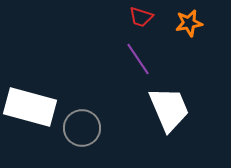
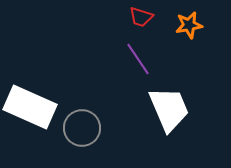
orange star: moved 2 px down
white rectangle: rotated 9 degrees clockwise
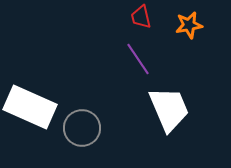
red trapezoid: rotated 60 degrees clockwise
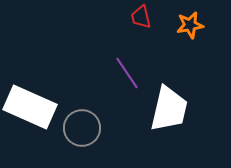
orange star: moved 1 px right
purple line: moved 11 px left, 14 px down
white trapezoid: rotated 36 degrees clockwise
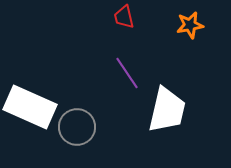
red trapezoid: moved 17 px left
white trapezoid: moved 2 px left, 1 px down
gray circle: moved 5 px left, 1 px up
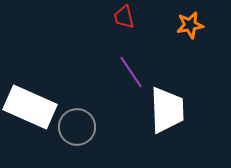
purple line: moved 4 px right, 1 px up
white trapezoid: rotated 15 degrees counterclockwise
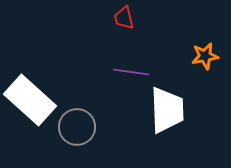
red trapezoid: moved 1 px down
orange star: moved 15 px right, 31 px down
purple line: rotated 48 degrees counterclockwise
white rectangle: moved 7 px up; rotated 18 degrees clockwise
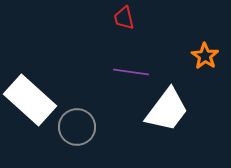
orange star: rotated 28 degrees counterclockwise
white trapezoid: rotated 39 degrees clockwise
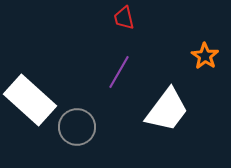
purple line: moved 12 px left; rotated 68 degrees counterclockwise
